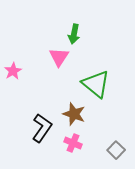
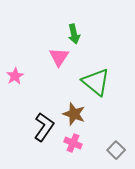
green arrow: rotated 24 degrees counterclockwise
pink star: moved 2 px right, 5 px down
green triangle: moved 2 px up
black L-shape: moved 2 px right, 1 px up
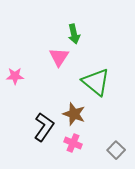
pink star: rotated 30 degrees clockwise
